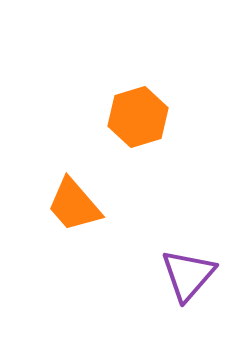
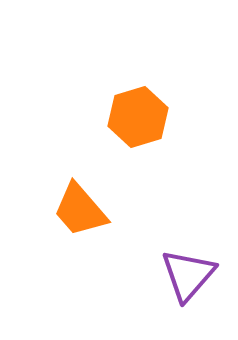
orange trapezoid: moved 6 px right, 5 px down
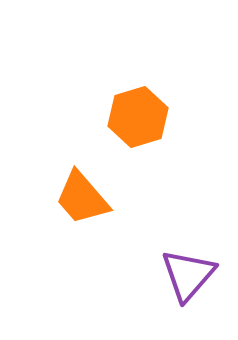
orange trapezoid: moved 2 px right, 12 px up
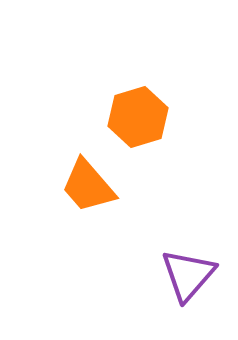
orange trapezoid: moved 6 px right, 12 px up
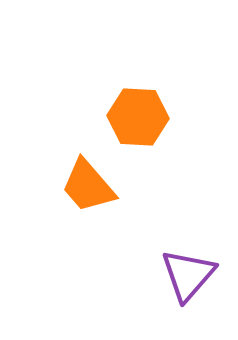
orange hexagon: rotated 20 degrees clockwise
